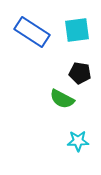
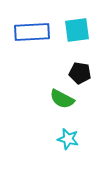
blue rectangle: rotated 36 degrees counterclockwise
cyan star: moved 10 px left, 2 px up; rotated 15 degrees clockwise
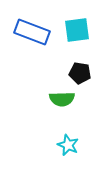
blue rectangle: rotated 24 degrees clockwise
green semicircle: rotated 30 degrees counterclockwise
cyan star: moved 6 px down; rotated 10 degrees clockwise
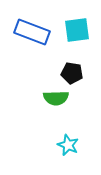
black pentagon: moved 8 px left
green semicircle: moved 6 px left, 1 px up
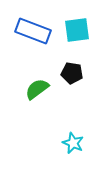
blue rectangle: moved 1 px right, 1 px up
green semicircle: moved 19 px left, 9 px up; rotated 145 degrees clockwise
cyan star: moved 5 px right, 2 px up
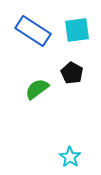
blue rectangle: rotated 12 degrees clockwise
black pentagon: rotated 20 degrees clockwise
cyan star: moved 3 px left, 14 px down; rotated 10 degrees clockwise
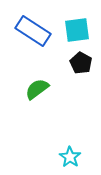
black pentagon: moved 9 px right, 10 px up
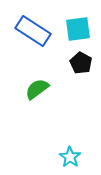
cyan square: moved 1 px right, 1 px up
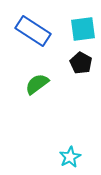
cyan square: moved 5 px right
green semicircle: moved 5 px up
cyan star: rotated 10 degrees clockwise
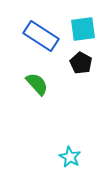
blue rectangle: moved 8 px right, 5 px down
green semicircle: rotated 85 degrees clockwise
cyan star: rotated 15 degrees counterclockwise
